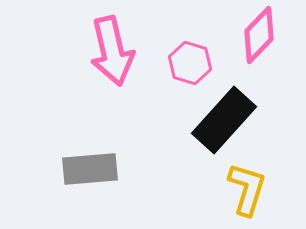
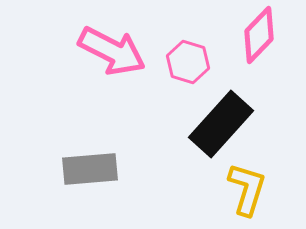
pink arrow: rotated 50 degrees counterclockwise
pink hexagon: moved 2 px left, 1 px up
black rectangle: moved 3 px left, 4 px down
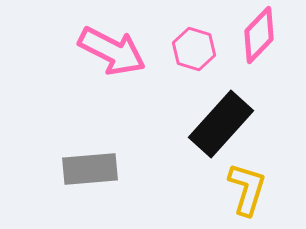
pink hexagon: moved 6 px right, 13 px up
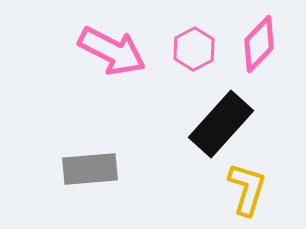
pink diamond: moved 9 px down
pink hexagon: rotated 15 degrees clockwise
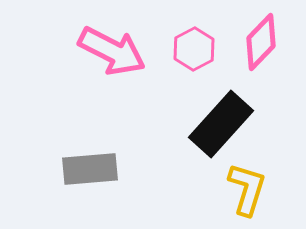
pink diamond: moved 2 px right, 2 px up
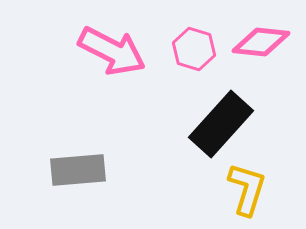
pink diamond: rotated 52 degrees clockwise
pink hexagon: rotated 15 degrees counterclockwise
gray rectangle: moved 12 px left, 1 px down
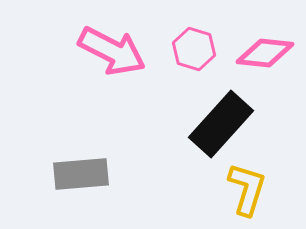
pink diamond: moved 4 px right, 11 px down
gray rectangle: moved 3 px right, 4 px down
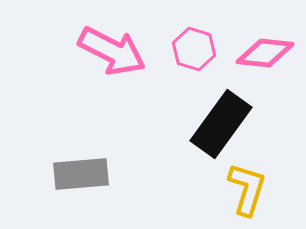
black rectangle: rotated 6 degrees counterclockwise
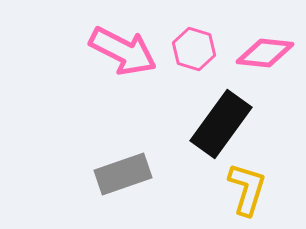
pink arrow: moved 11 px right
gray rectangle: moved 42 px right; rotated 14 degrees counterclockwise
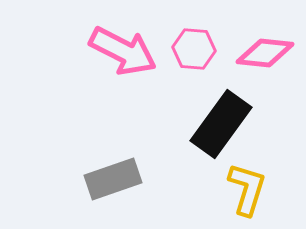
pink hexagon: rotated 12 degrees counterclockwise
gray rectangle: moved 10 px left, 5 px down
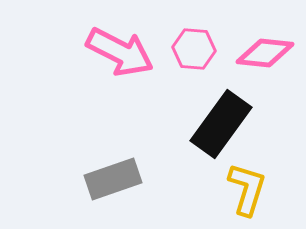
pink arrow: moved 3 px left, 1 px down
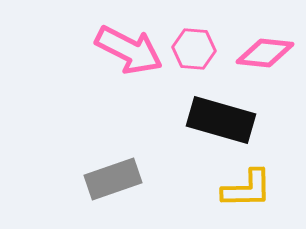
pink arrow: moved 9 px right, 2 px up
black rectangle: moved 4 px up; rotated 70 degrees clockwise
yellow L-shape: rotated 72 degrees clockwise
